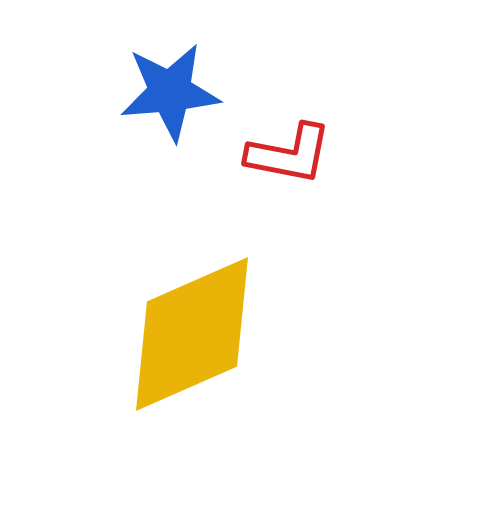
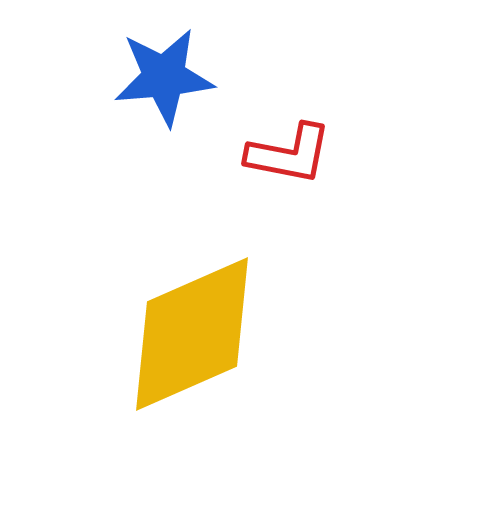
blue star: moved 6 px left, 15 px up
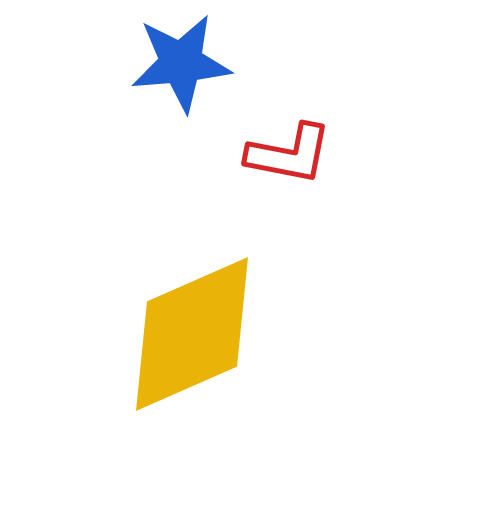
blue star: moved 17 px right, 14 px up
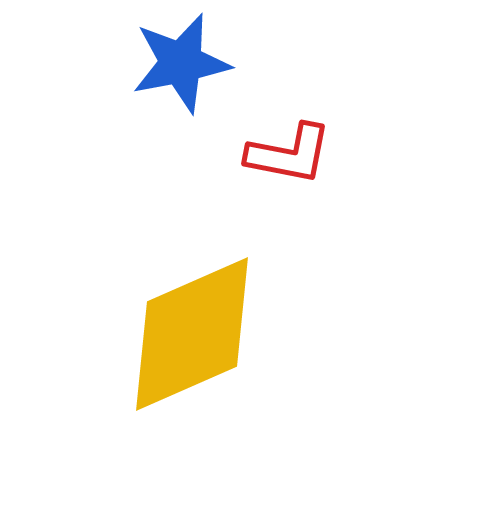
blue star: rotated 6 degrees counterclockwise
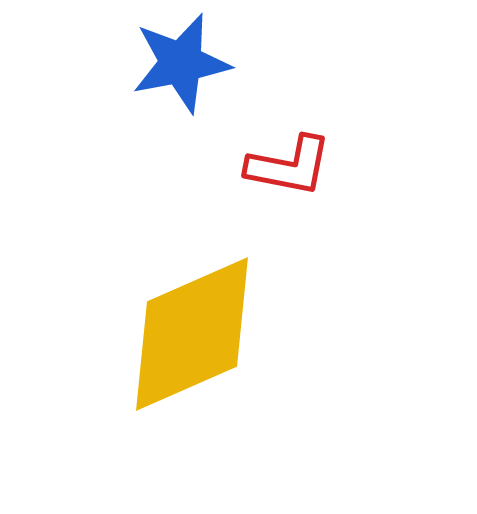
red L-shape: moved 12 px down
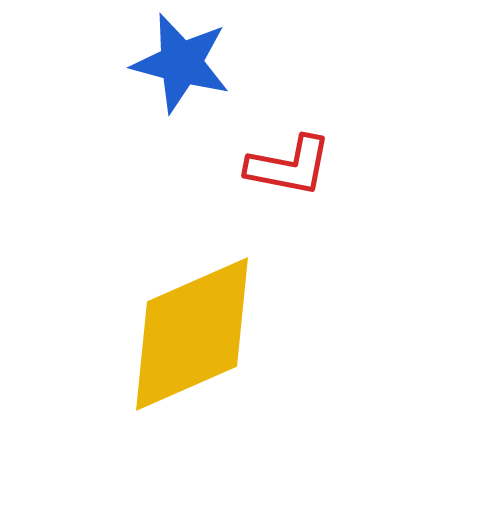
blue star: rotated 26 degrees clockwise
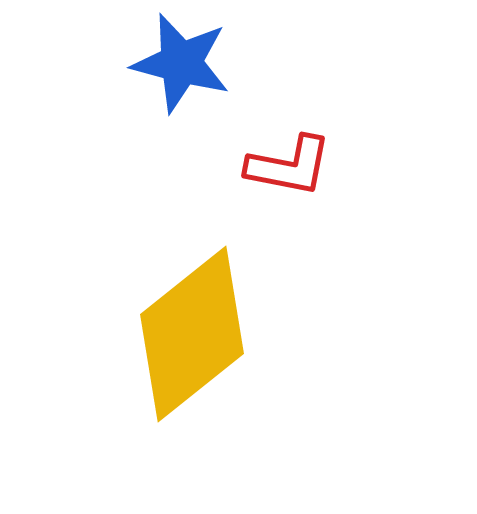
yellow diamond: rotated 15 degrees counterclockwise
